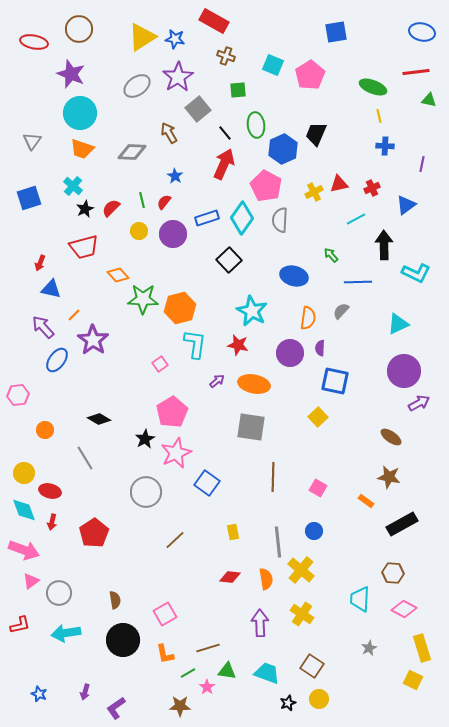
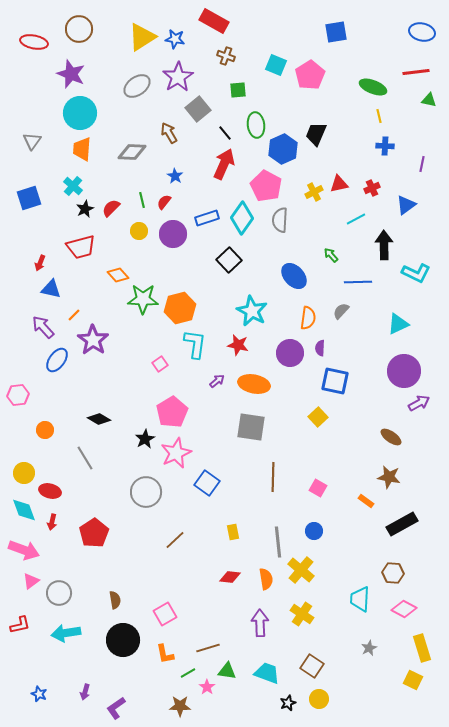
cyan square at (273, 65): moved 3 px right
orange trapezoid at (82, 149): rotated 75 degrees clockwise
red trapezoid at (84, 247): moved 3 px left
blue ellipse at (294, 276): rotated 32 degrees clockwise
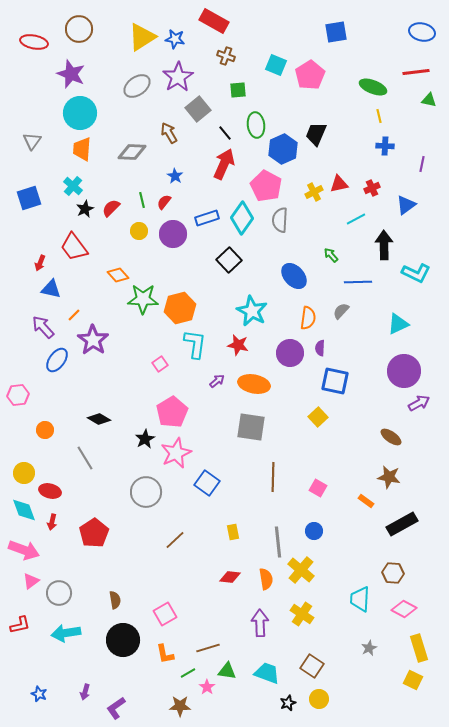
red trapezoid at (81, 247): moved 7 px left; rotated 68 degrees clockwise
yellow rectangle at (422, 648): moved 3 px left
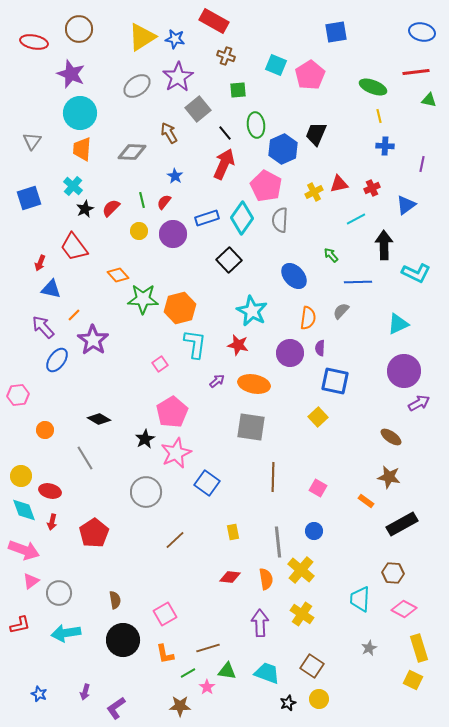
yellow circle at (24, 473): moved 3 px left, 3 px down
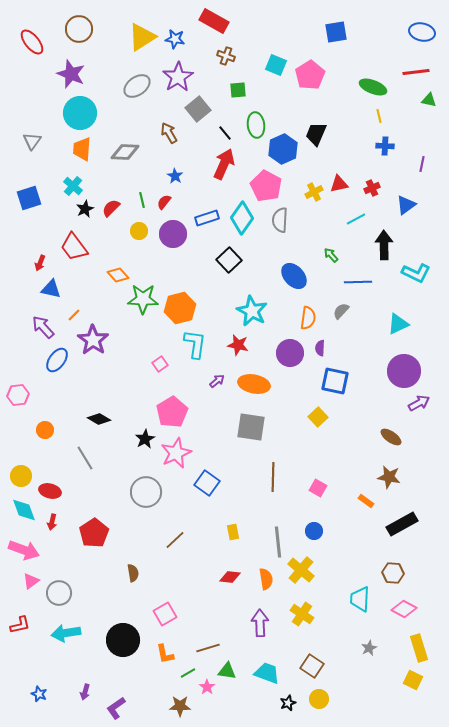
red ellipse at (34, 42): moved 2 px left; rotated 40 degrees clockwise
gray diamond at (132, 152): moved 7 px left
brown semicircle at (115, 600): moved 18 px right, 27 px up
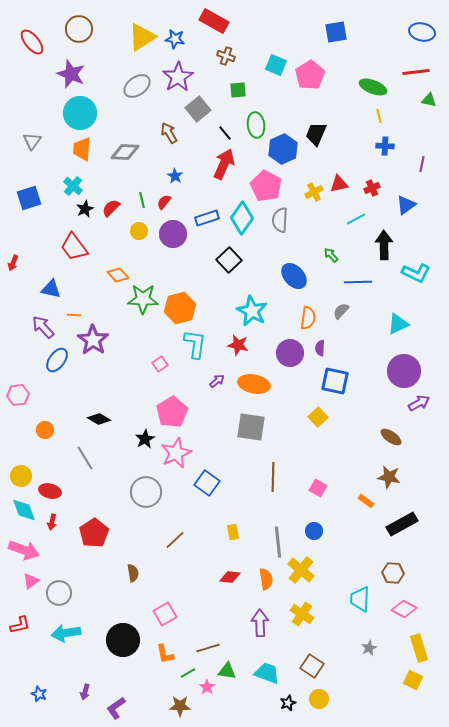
red arrow at (40, 263): moved 27 px left
orange line at (74, 315): rotated 48 degrees clockwise
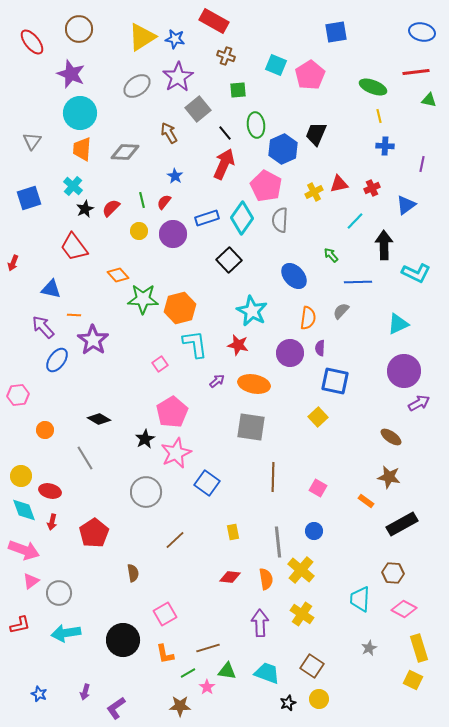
cyan line at (356, 219): moved 1 px left, 2 px down; rotated 18 degrees counterclockwise
cyan L-shape at (195, 344): rotated 16 degrees counterclockwise
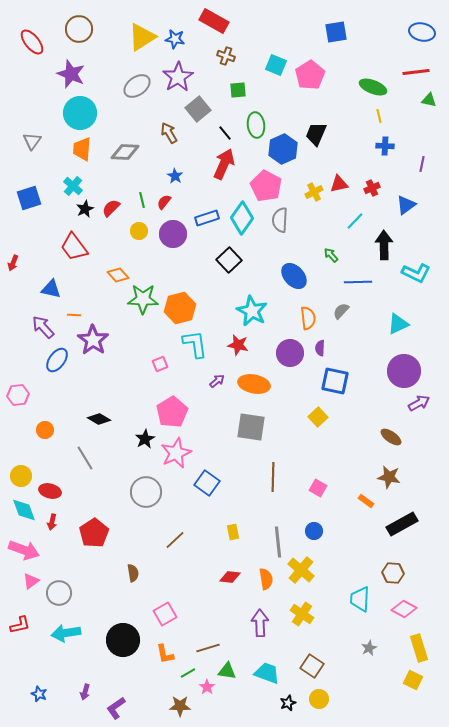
orange semicircle at (308, 318): rotated 15 degrees counterclockwise
pink square at (160, 364): rotated 14 degrees clockwise
